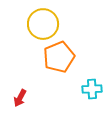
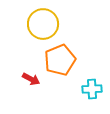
orange pentagon: moved 1 px right, 3 px down
red arrow: moved 11 px right, 19 px up; rotated 90 degrees counterclockwise
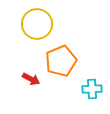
yellow circle: moved 6 px left
orange pentagon: moved 1 px right, 1 px down
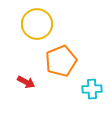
red arrow: moved 5 px left, 3 px down
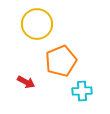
cyan cross: moved 10 px left, 2 px down
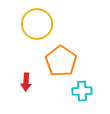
orange pentagon: rotated 16 degrees counterclockwise
red arrow: rotated 66 degrees clockwise
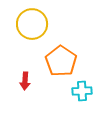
yellow circle: moved 5 px left
red arrow: moved 1 px left, 1 px up
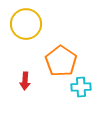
yellow circle: moved 6 px left
cyan cross: moved 1 px left, 4 px up
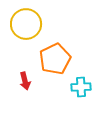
orange pentagon: moved 6 px left, 2 px up; rotated 12 degrees clockwise
red arrow: rotated 18 degrees counterclockwise
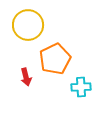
yellow circle: moved 2 px right, 1 px down
red arrow: moved 1 px right, 4 px up
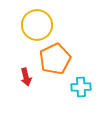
yellow circle: moved 9 px right
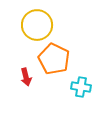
orange pentagon: moved 1 px left; rotated 20 degrees counterclockwise
cyan cross: rotated 12 degrees clockwise
